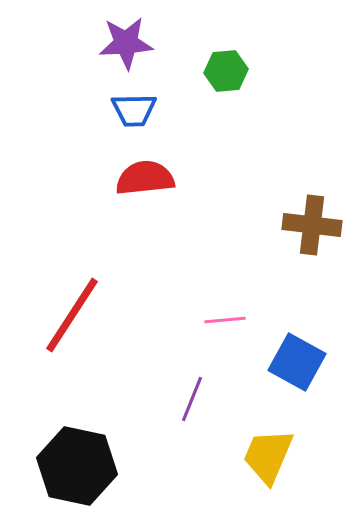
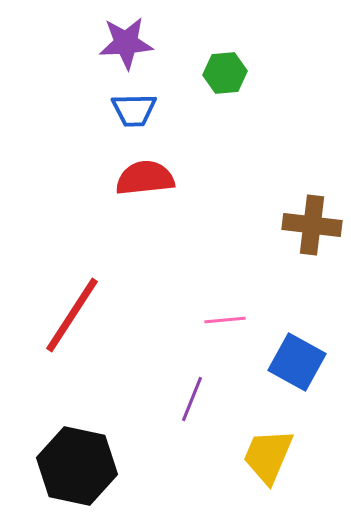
green hexagon: moved 1 px left, 2 px down
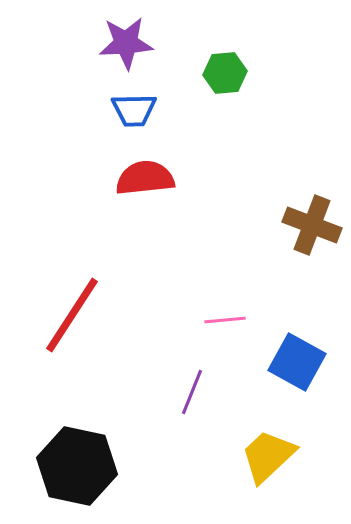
brown cross: rotated 14 degrees clockwise
purple line: moved 7 px up
yellow trapezoid: rotated 24 degrees clockwise
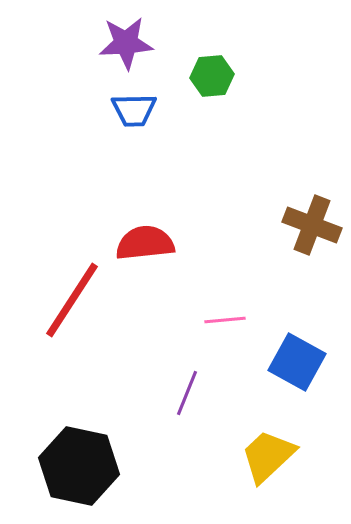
green hexagon: moved 13 px left, 3 px down
red semicircle: moved 65 px down
red line: moved 15 px up
purple line: moved 5 px left, 1 px down
black hexagon: moved 2 px right
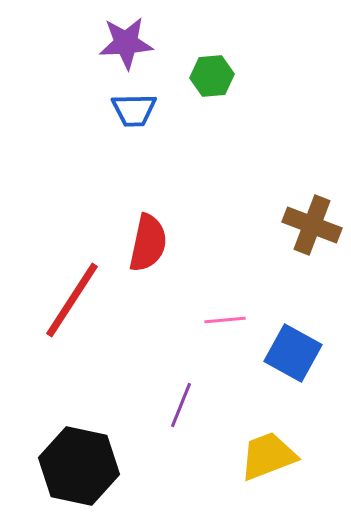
red semicircle: moved 3 px right; rotated 108 degrees clockwise
blue square: moved 4 px left, 9 px up
purple line: moved 6 px left, 12 px down
yellow trapezoid: rotated 22 degrees clockwise
